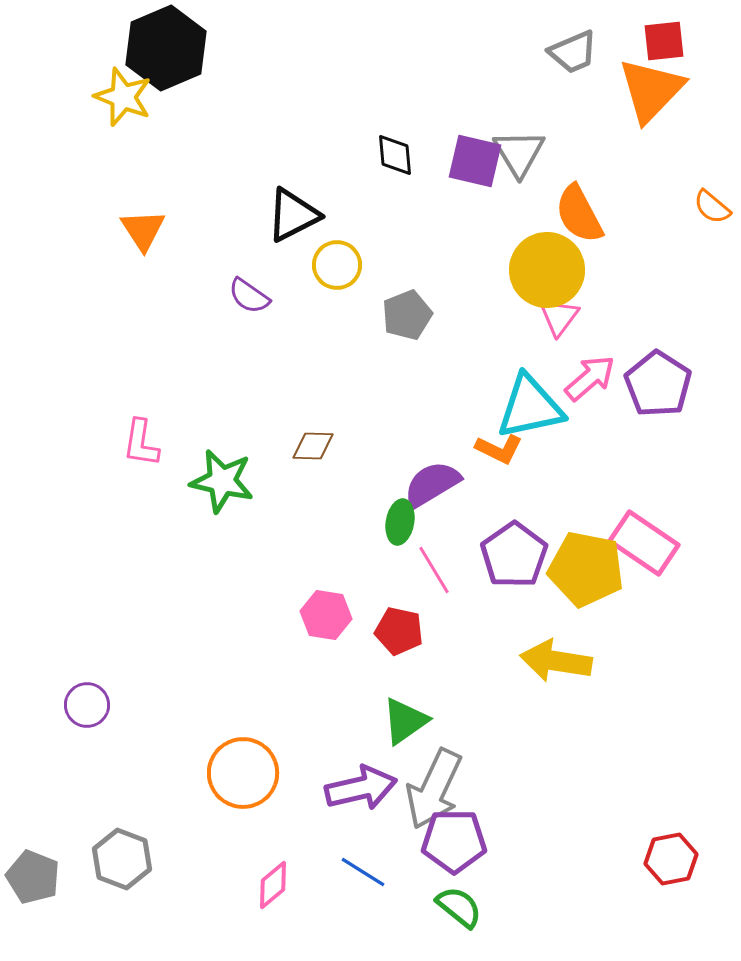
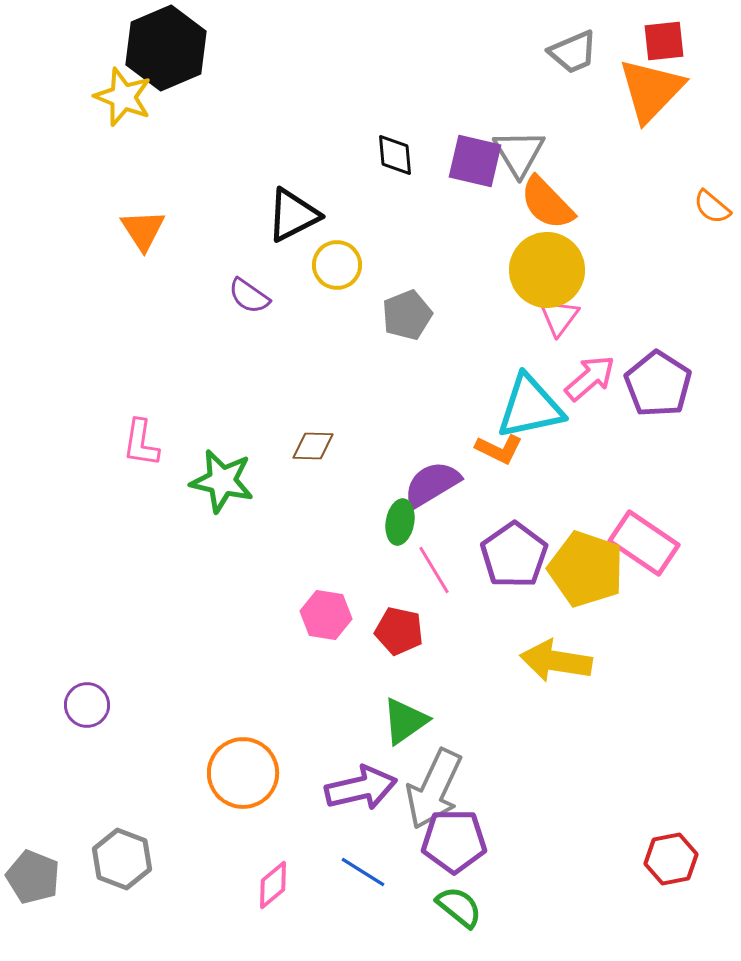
orange semicircle at (579, 214): moved 32 px left, 11 px up; rotated 16 degrees counterclockwise
yellow pentagon at (586, 569): rotated 8 degrees clockwise
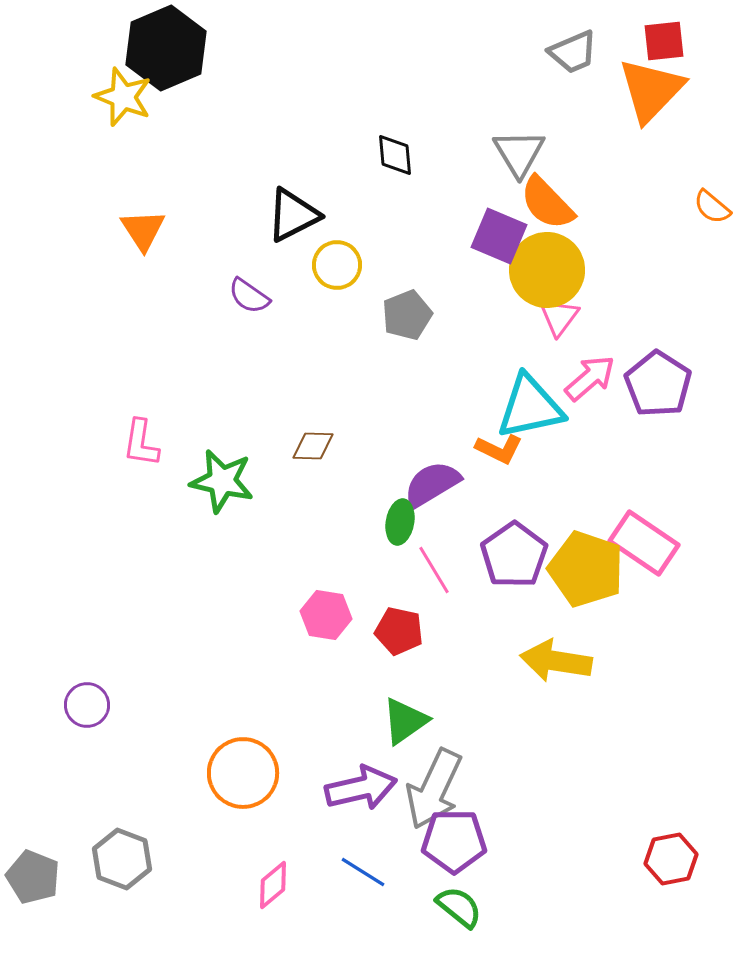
purple square at (475, 161): moved 24 px right, 75 px down; rotated 10 degrees clockwise
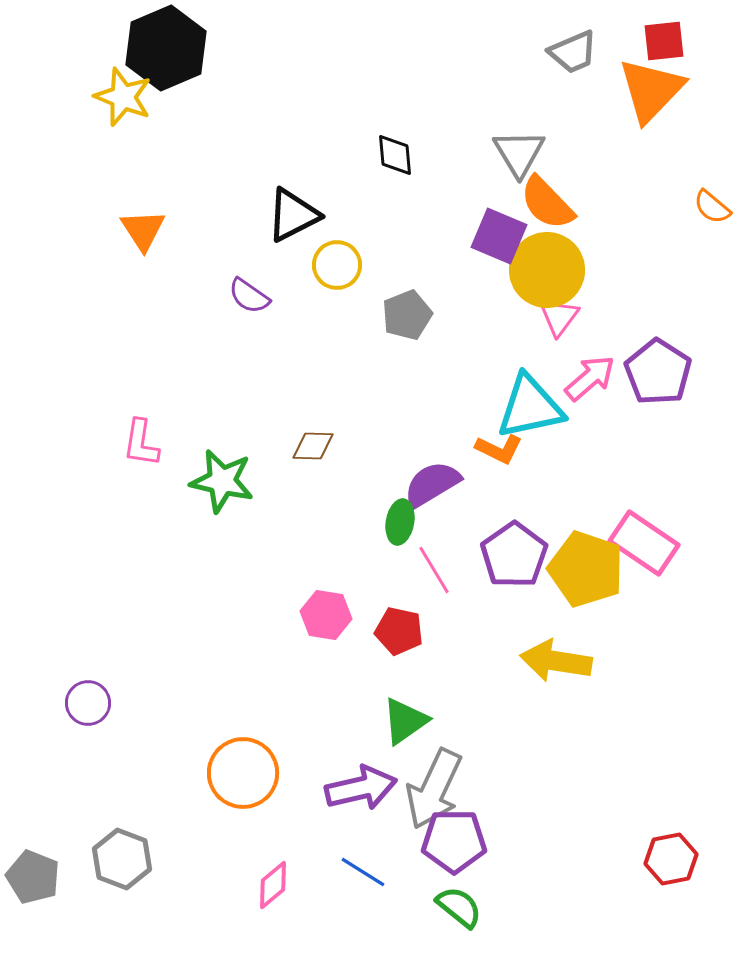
purple pentagon at (658, 384): moved 12 px up
purple circle at (87, 705): moved 1 px right, 2 px up
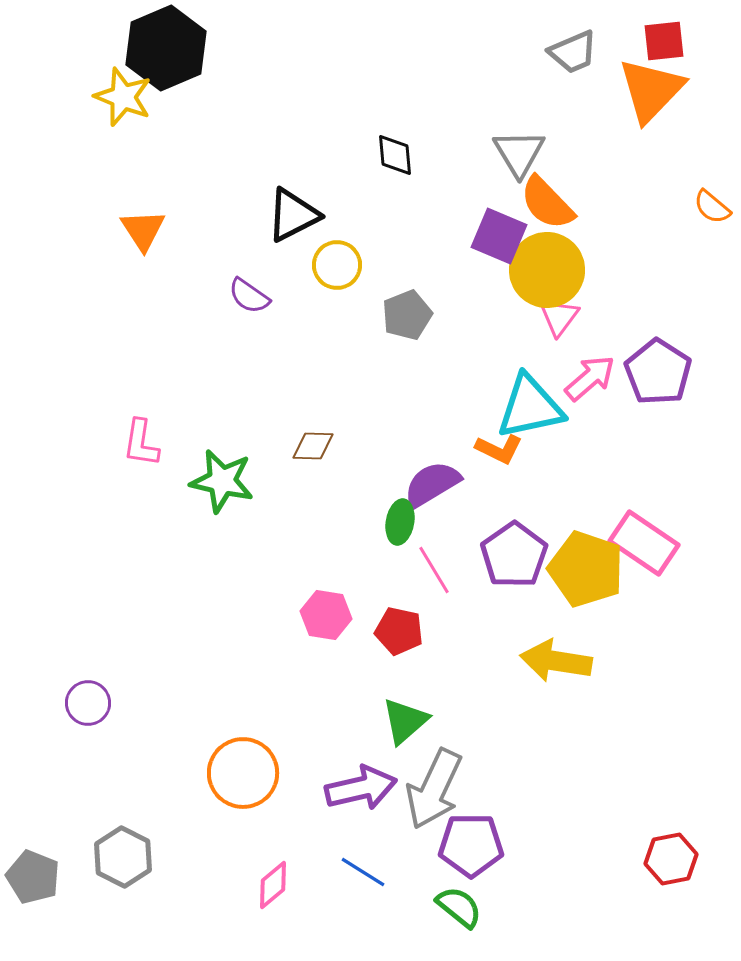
green triangle at (405, 721): rotated 6 degrees counterclockwise
purple pentagon at (454, 841): moved 17 px right, 4 px down
gray hexagon at (122, 859): moved 1 px right, 2 px up; rotated 6 degrees clockwise
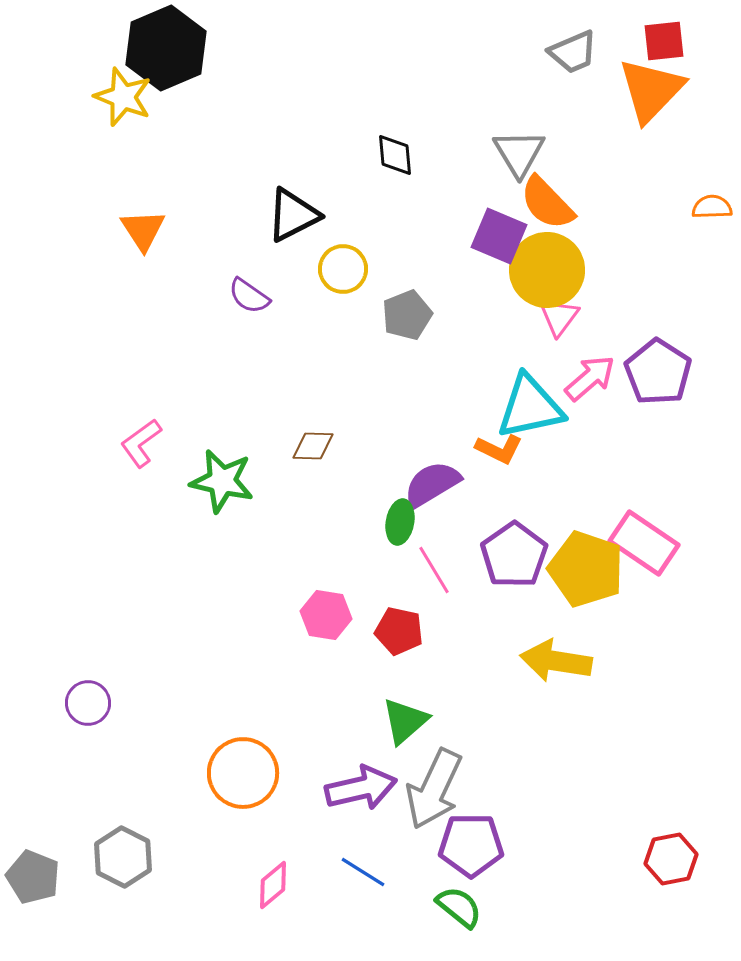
orange semicircle at (712, 207): rotated 138 degrees clockwise
yellow circle at (337, 265): moved 6 px right, 4 px down
pink L-shape at (141, 443): rotated 45 degrees clockwise
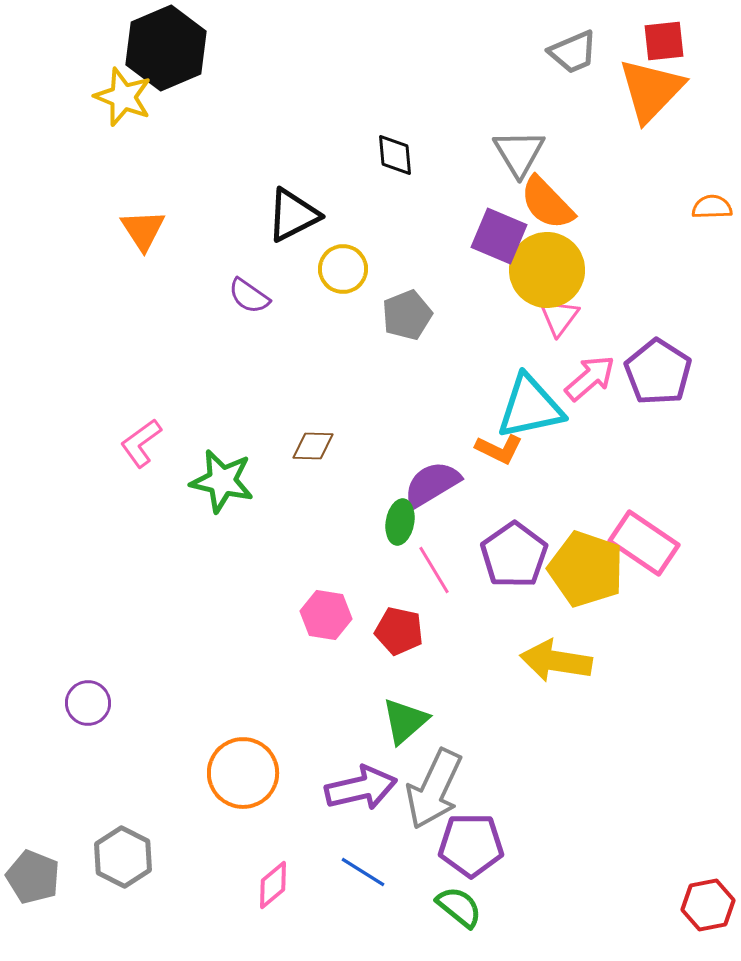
red hexagon at (671, 859): moved 37 px right, 46 px down
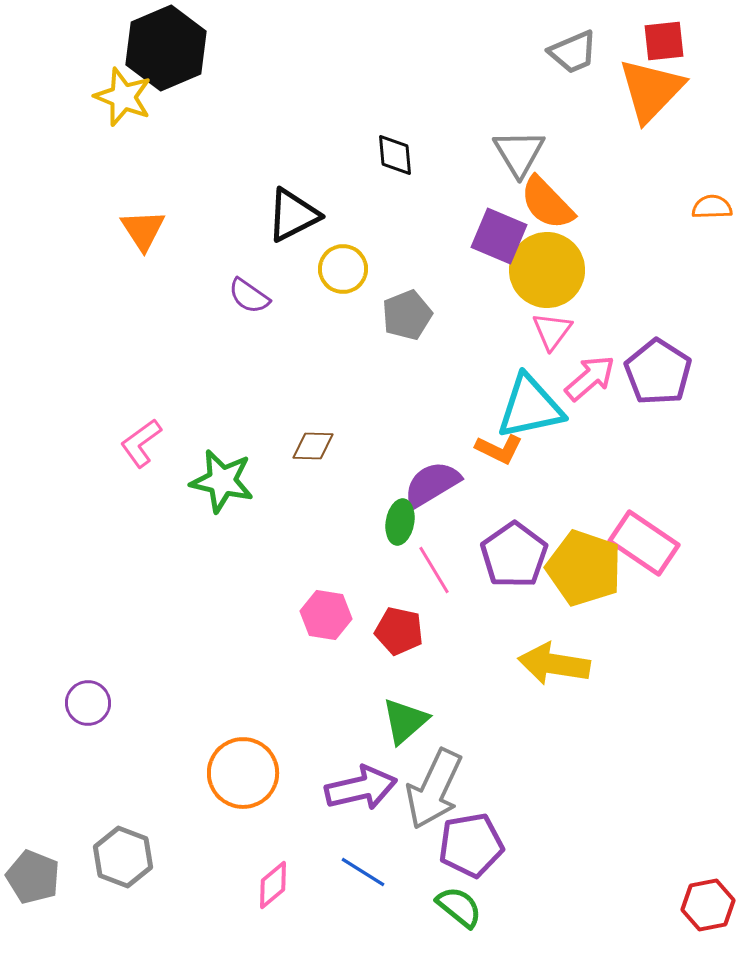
pink triangle at (559, 317): moved 7 px left, 14 px down
yellow pentagon at (586, 569): moved 2 px left, 1 px up
yellow arrow at (556, 661): moved 2 px left, 3 px down
purple pentagon at (471, 845): rotated 10 degrees counterclockwise
gray hexagon at (123, 857): rotated 6 degrees counterclockwise
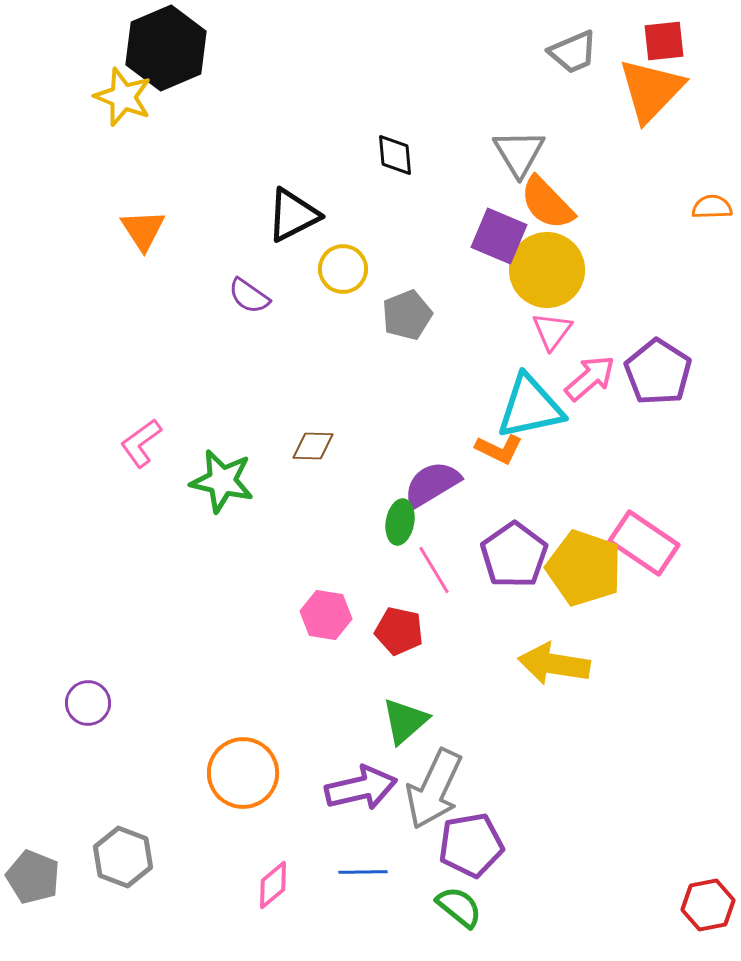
blue line at (363, 872): rotated 33 degrees counterclockwise
